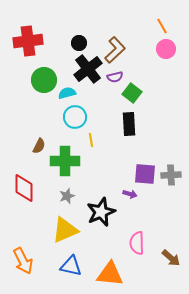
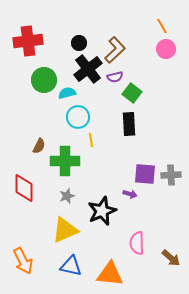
cyan circle: moved 3 px right
black star: moved 1 px right, 1 px up
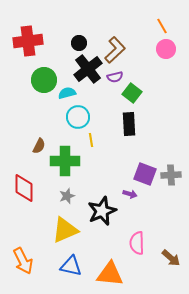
purple square: rotated 15 degrees clockwise
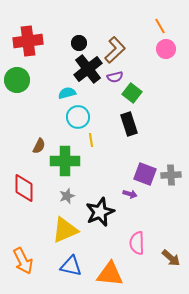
orange line: moved 2 px left
green circle: moved 27 px left
black rectangle: rotated 15 degrees counterclockwise
black star: moved 2 px left, 1 px down
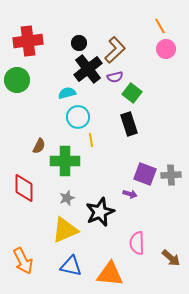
gray star: moved 2 px down
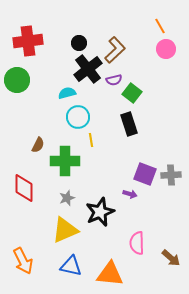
purple semicircle: moved 1 px left, 3 px down
brown semicircle: moved 1 px left, 1 px up
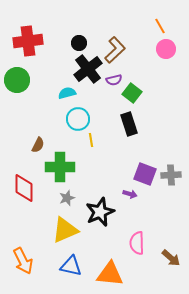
cyan circle: moved 2 px down
green cross: moved 5 px left, 6 px down
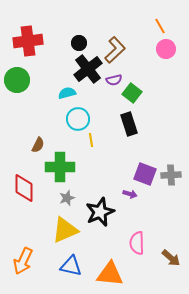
orange arrow: rotated 52 degrees clockwise
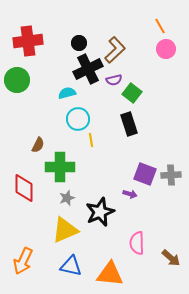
black cross: rotated 12 degrees clockwise
